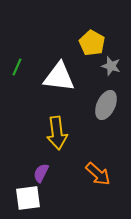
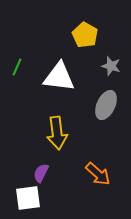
yellow pentagon: moved 7 px left, 8 px up
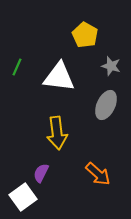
white square: moved 5 px left, 1 px up; rotated 28 degrees counterclockwise
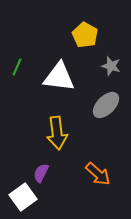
gray ellipse: rotated 20 degrees clockwise
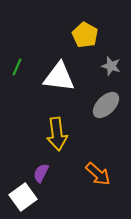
yellow arrow: moved 1 px down
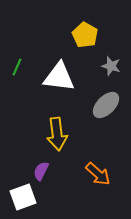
purple semicircle: moved 2 px up
white square: rotated 16 degrees clockwise
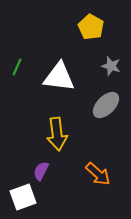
yellow pentagon: moved 6 px right, 8 px up
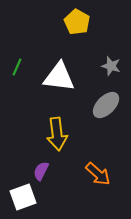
yellow pentagon: moved 14 px left, 5 px up
